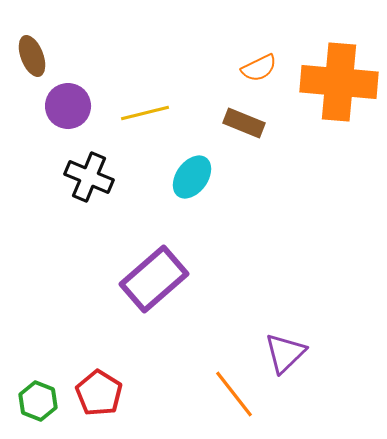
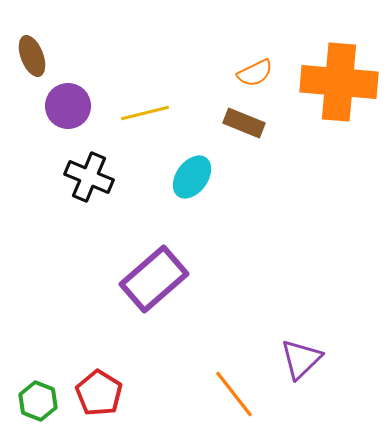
orange semicircle: moved 4 px left, 5 px down
purple triangle: moved 16 px right, 6 px down
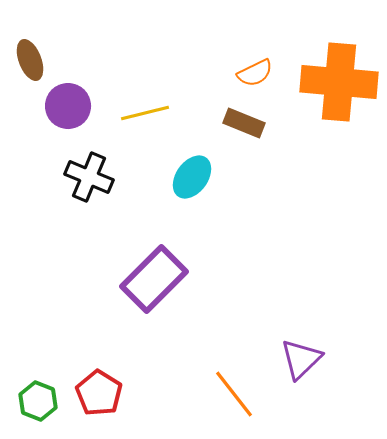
brown ellipse: moved 2 px left, 4 px down
purple rectangle: rotated 4 degrees counterclockwise
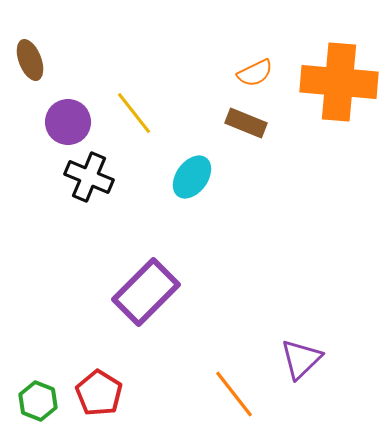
purple circle: moved 16 px down
yellow line: moved 11 px left; rotated 66 degrees clockwise
brown rectangle: moved 2 px right
purple rectangle: moved 8 px left, 13 px down
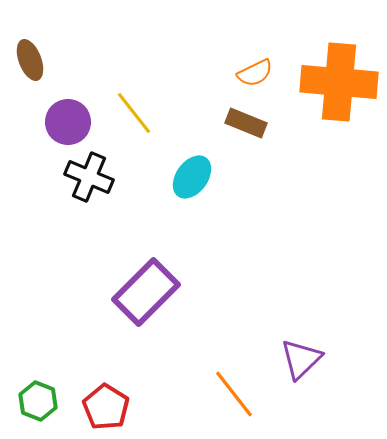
red pentagon: moved 7 px right, 14 px down
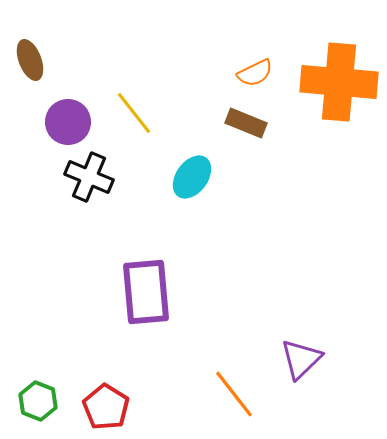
purple rectangle: rotated 50 degrees counterclockwise
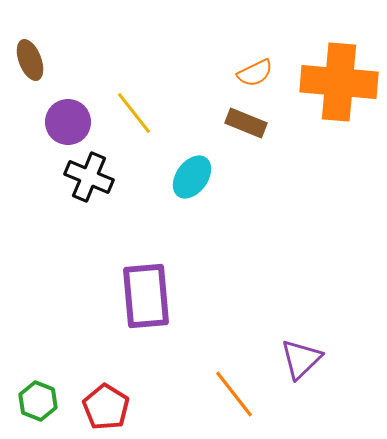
purple rectangle: moved 4 px down
